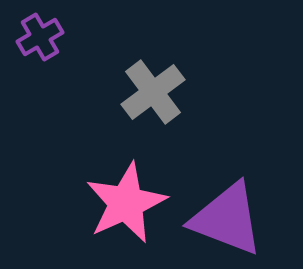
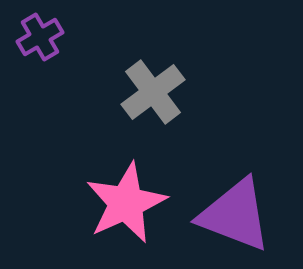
purple triangle: moved 8 px right, 4 px up
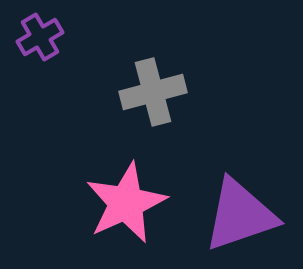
gray cross: rotated 22 degrees clockwise
purple triangle: moved 5 px right; rotated 40 degrees counterclockwise
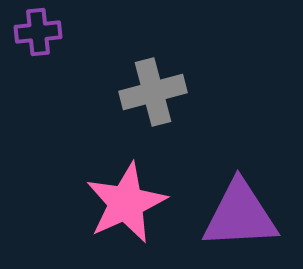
purple cross: moved 2 px left, 5 px up; rotated 24 degrees clockwise
purple triangle: rotated 16 degrees clockwise
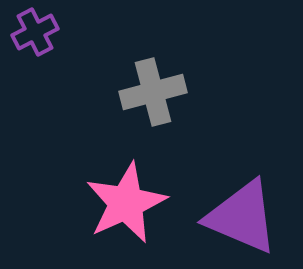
purple cross: moved 3 px left; rotated 21 degrees counterclockwise
purple triangle: moved 2 px right, 2 px down; rotated 26 degrees clockwise
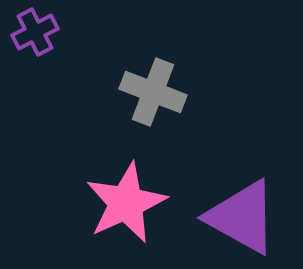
gray cross: rotated 36 degrees clockwise
purple triangle: rotated 6 degrees clockwise
